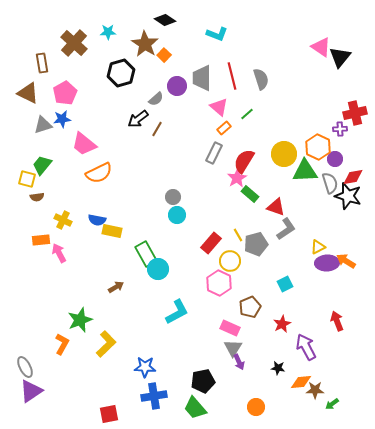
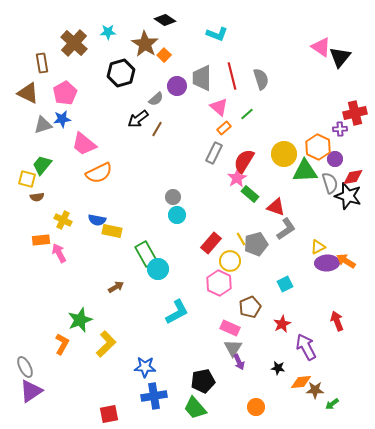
yellow line at (238, 235): moved 3 px right, 4 px down
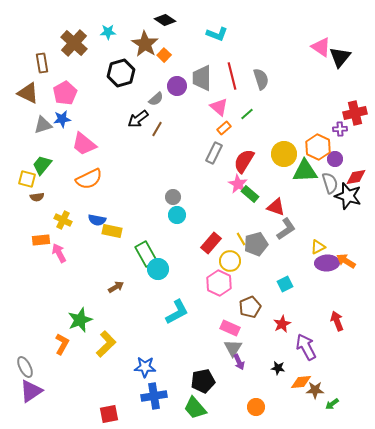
orange semicircle at (99, 173): moved 10 px left, 6 px down
red diamond at (353, 177): moved 3 px right
pink star at (237, 178): moved 1 px right, 6 px down; rotated 12 degrees counterclockwise
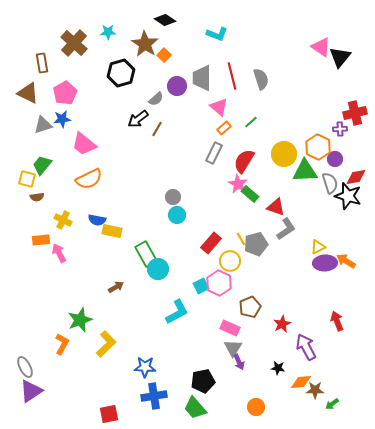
green line at (247, 114): moved 4 px right, 8 px down
purple ellipse at (327, 263): moved 2 px left
cyan square at (285, 284): moved 84 px left, 2 px down
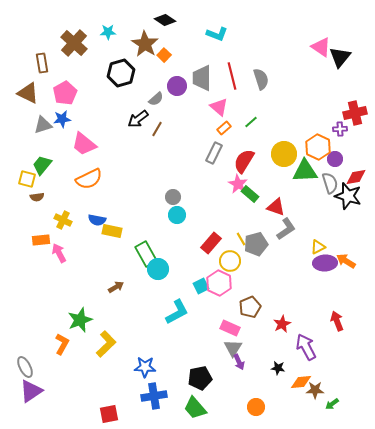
black pentagon at (203, 381): moved 3 px left, 3 px up
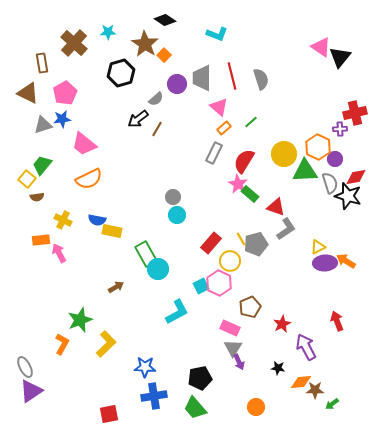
purple circle at (177, 86): moved 2 px up
yellow square at (27, 179): rotated 24 degrees clockwise
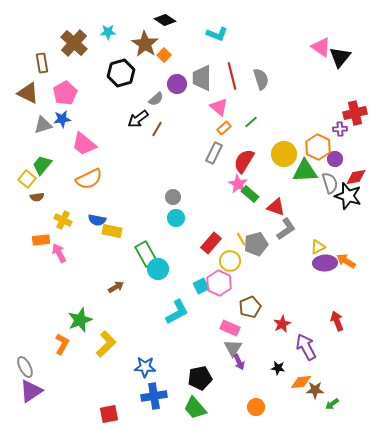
cyan circle at (177, 215): moved 1 px left, 3 px down
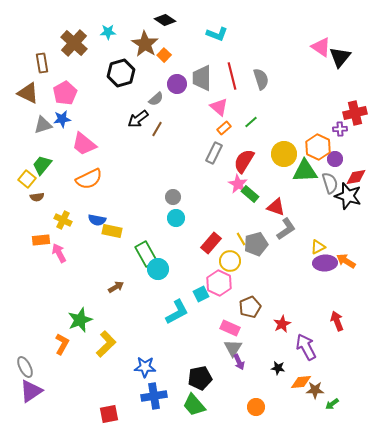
cyan square at (201, 286): moved 8 px down
green trapezoid at (195, 408): moved 1 px left, 3 px up
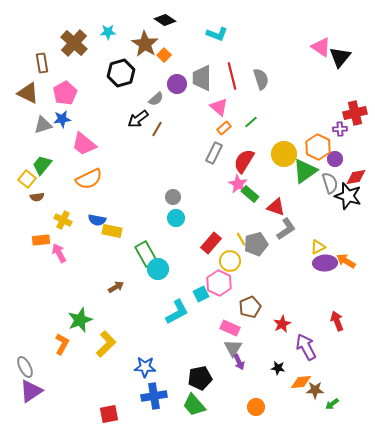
green triangle at (305, 171): rotated 32 degrees counterclockwise
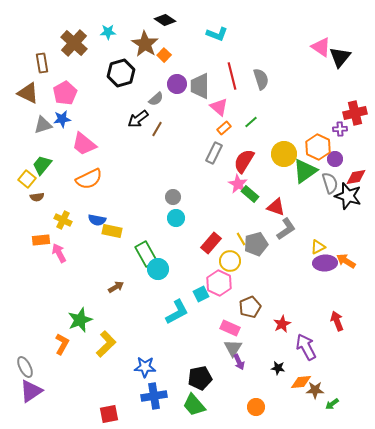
gray trapezoid at (202, 78): moved 2 px left, 8 px down
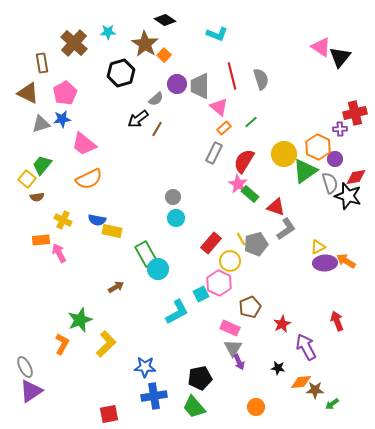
gray triangle at (43, 125): moved 2 px left, 1 px up
green trapezoid at (194, 405): moved 2 px down
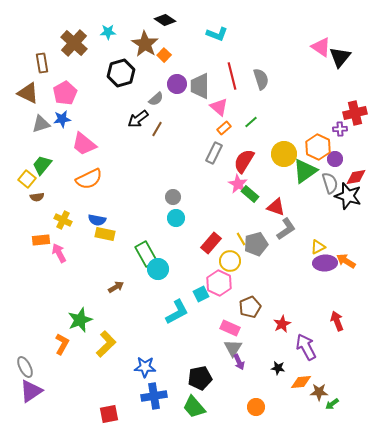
yellow rectangle at (112, 231): moved 7 px left, 3 px down
brown star at (315, 390): moved 4 px right, 2 px down
